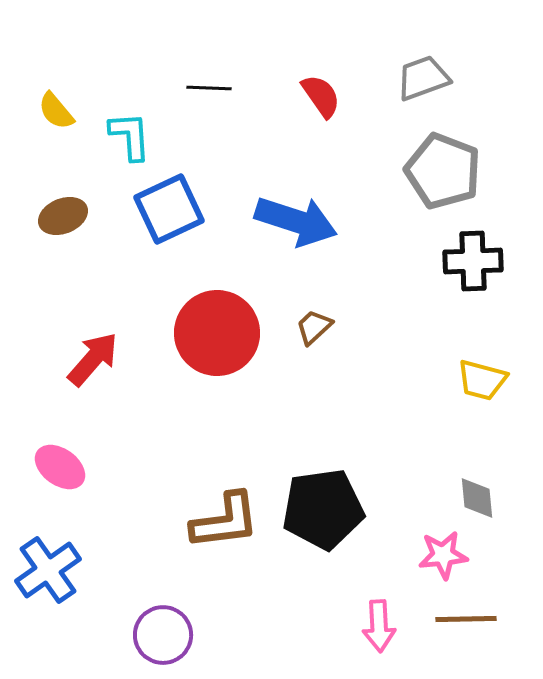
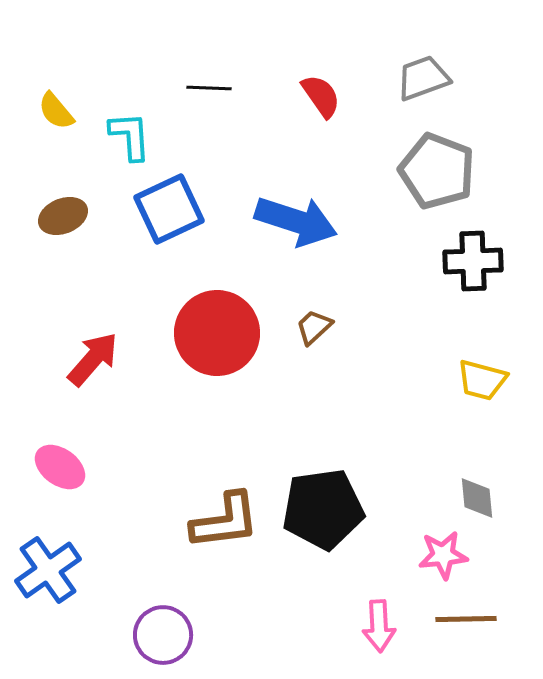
gray pentagon: moved 6 px left
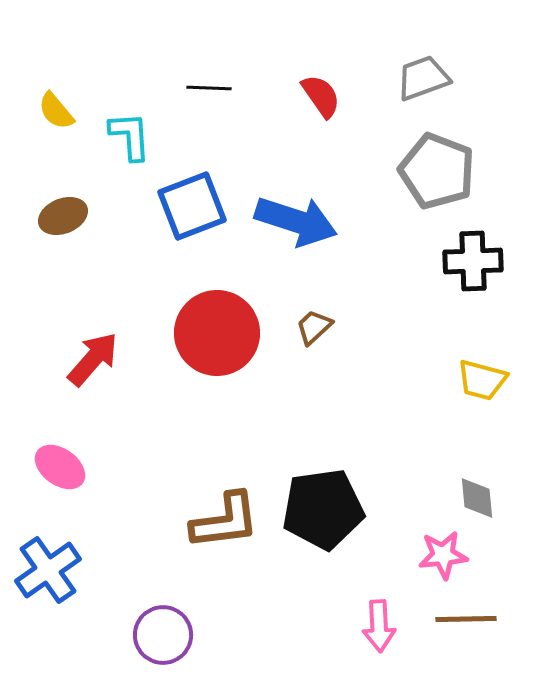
blue square: moved 23 px right, 3 px up; rotated 4 degrees clockwise
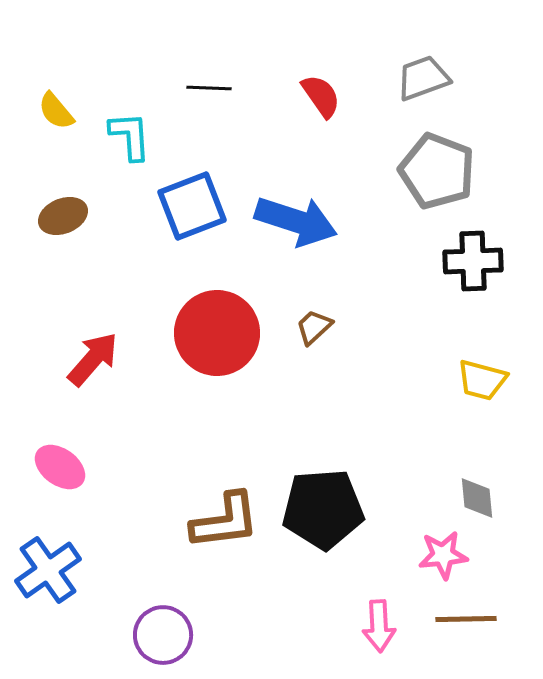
black pentagon: rotated 4 degrees clockwise
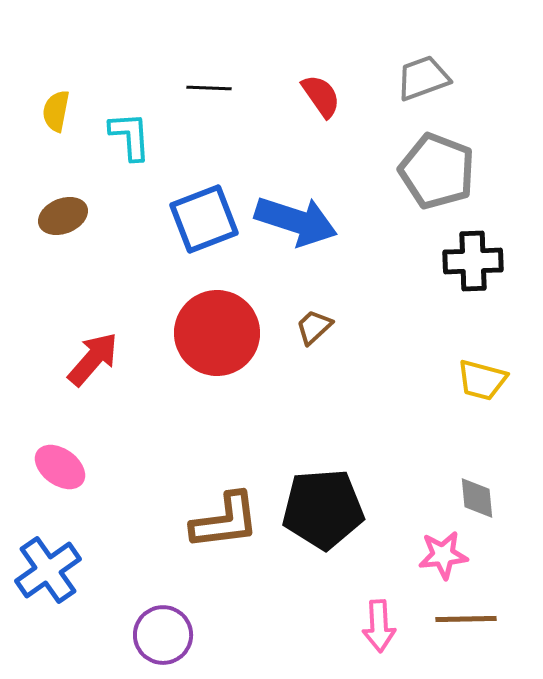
yellow semicircle: rotated 51 degrees clockwise
blue square: moved 12 px right, 13 px down
